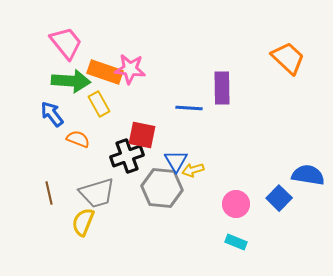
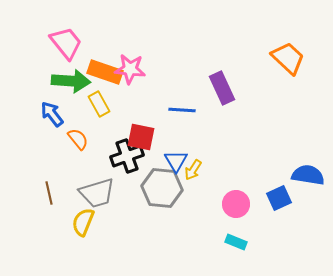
purple rectangle: rotated 24 degrees counterclockwise
blue line: moved 7 px left, 2 px down
red square: moved 1 px left, 2 px down
orange semicircle: rotated 30 degrees clockwise
yellow arrow: rotated 40 degrees counterclockwise
blue square: rotated 20 degrees clockwise
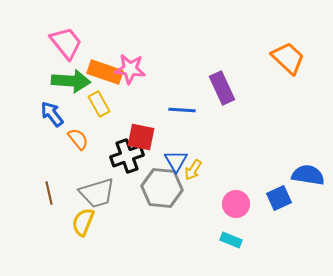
cyan rectangle: moved 5 px left, 2 px up
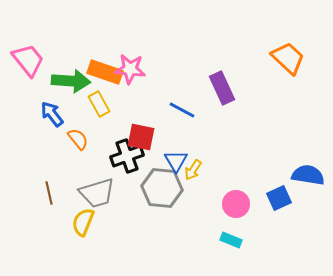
pink trapezoid: moved 38 px left, 17 px down
blue line: rotated 24 degrees clockwise
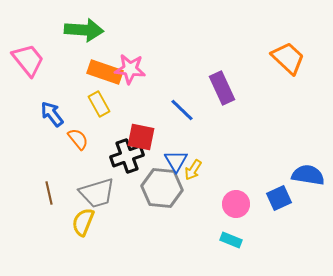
green arrow: moved 13 px right, 51 px up
blue line: rotated 16 degrees clockwise
